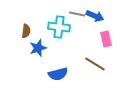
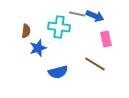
blue semicircle: moved 2 px up
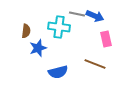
brown line: rotated 10 degrees counterclockwise
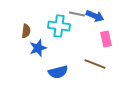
cyan cross: moved 1 px up
